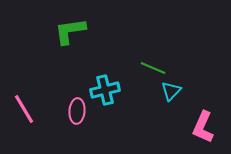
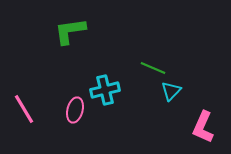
pink ellipse: moved 2 px left, 1 px up; rotated 10 degrees clockwise
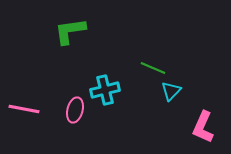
pink line: rotated 48 degrees counterclockwise
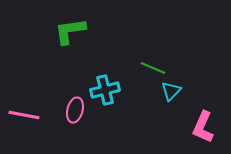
pink line: moved 6 px down
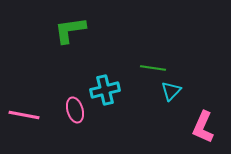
green L-shape: moved 1 px up
green line: rotated 15 degrees counterclockwise
pink ellipse: rotated 30 degrees counterclockwise
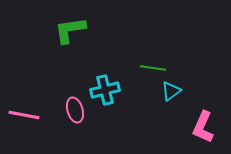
cyan triangle: rotated 10 degrees clockwise
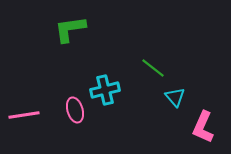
green L-shape: moved 1 px up
green line: rotated 30 degrees clockwise
cyan triangle: moved 4 px right, 6 px down; rotated 35 degrees counterclockwise
pink line: rotated 20 degrees counterclockwise
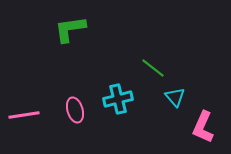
cyan cross: moved 13 px right, 9 px down
